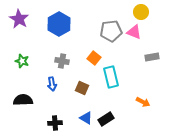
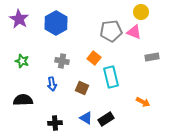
blue hexagon: moved 3 px left, 1 px up
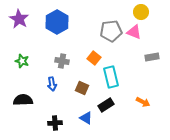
blue hexagon: moved 1 px right, 1 px up
black rectangle: moved 14 px up
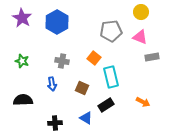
purple star: moved 3 px right, 1 px up
pink triangle: moved 6 px right, 5 px down
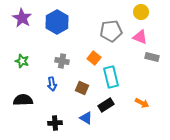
gray rectangle: rotated 24 degrees clockwise
orange arrow: moved 1 px left, 1 px down
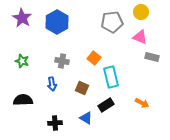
gray pentagon: moved 1 px right, 9 px up
